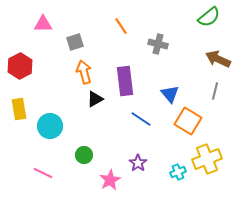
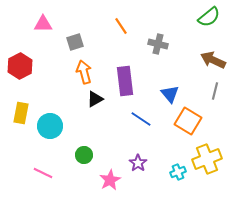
brown arrow: moved 5 px left, 1 px down
yellow rectangle: moved 2 px right, 4 px down; rotated 20 degrees clockwise
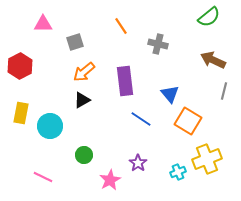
orange arrow: rotated 115 degrees counterclockwise
gray line: moved 9 px right
black triangle: moved 13 px left, 1 px down
pink line: moved 4 px down
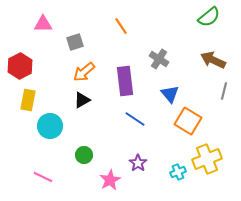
gray cross: moved 1 px right, 15 px down; rotated 18 degrees clockwise
yellow rectangle: moved 7 px right, 13 px up
blue line: moved 6 px left
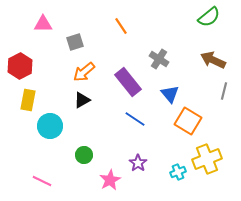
purple rectangle: moved 3 px right, 1 px down; rotated 32 degrees counterclockwise
pink line: moved 1 px left, 4 px down
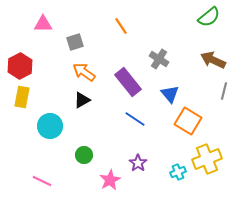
orange arrow: rotated 75 degrees clockwise
yellow rectangle: moved 6 px left, 3 px up
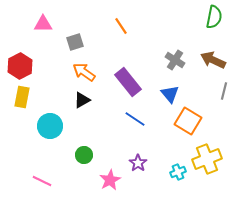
green semicircle: moved 5 px right; rotated 40 degrees counterclockwise
gray cross: moved 16 px right, 1 px down
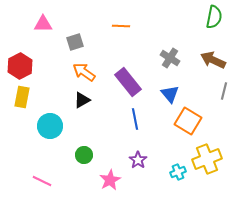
orange line: rotated 54 degrees counterclockwise
gray cross: moved 5 px left, 2 px up
blue line: rotated 45 degrees clockwise
purple star: moved 3 px up
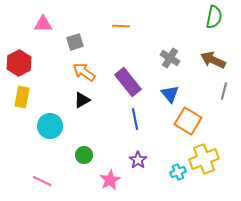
red hexagon: moved 1 px left, 3 px up
yellow cross: moved 3 px left
